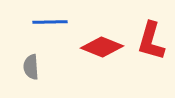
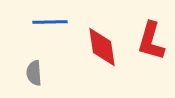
red diamond: rotated 60 degrees clockwise
gray semicircle: moved 3 px right, 6 px down
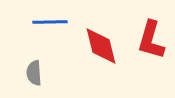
red L-shape: moved 1 px up
red diamond: moved 1 px left, 1 px up; rotated 6 degrees counterclockwise
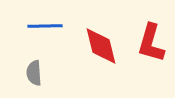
blue line: moved 5 px left, 4 px down
red L-shape: moved 3 px down
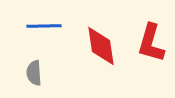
blue line: moved 1 px left
red diamond: rotated 6 degrees clockwise
